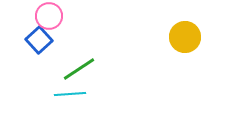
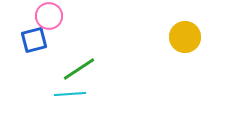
blue square: moved 5 px left; rotated 28 degrees clockwise
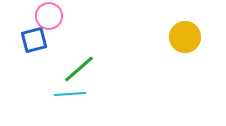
green line: rotated 8 degrees counterclockwise
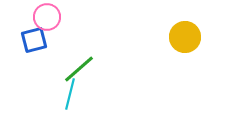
pink circle: moved 2 px left, 1 px down
cyan line: rotated 72 degrees counterclockwise
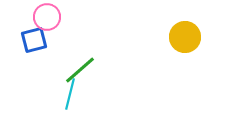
green line: moved 1 px right, 1 px down
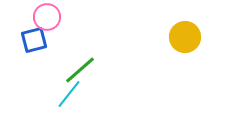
cyan line: moved 1 px left; rotated 24 degrees clockwise
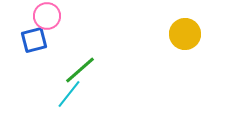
pink circle: moved 1 px up
yellow circle: moved 3 px up
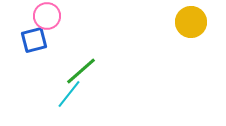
yellow circle: moved 6 px right, 12 px up
green line: moved 1 px right, 1 px down
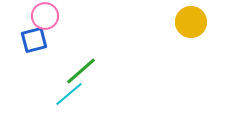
pink circle: moved 2 px left
cyan line: rotated 12 degrees clockwise
